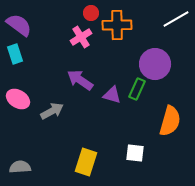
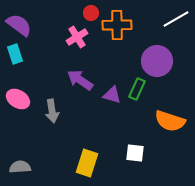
pink cross: moved 4 px left
purple circle: moved 2 px right, 3 px up
gray arrow: rotated 110 degrees clockwise
orange semicircle: rotated 92 degrees clockwise
yellow rectangle: moved 1 px right, 1 px down
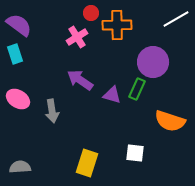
purple circle: moved 4 px left, 1 px down
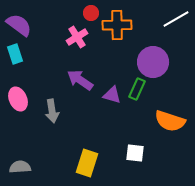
pink ellipse: rotated 35 degrees clockwise
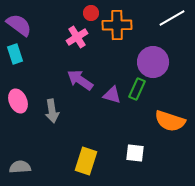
white line: moved 4 px left, 1 px up
pink ellipse: moved 2 px down
yellow rectangle: moved 1 px left, 2 px up
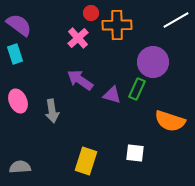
white line: moved 4 px right, 2 px down
pink cross: moved 1 px right, 1 px down; rotated 10 degrees counterclockwise
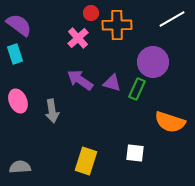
white line: moved 4 px left, 1 px up
purple triangle: moved 12 px up
orange semicircle: moved 1 px down
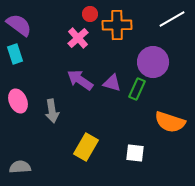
red circle: moved 1 px left, 1 px down
yellow rectangle: moved 14 px up; rotated 12 degrees clockwise
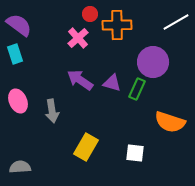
white line: moved 4 px right, 3 px down
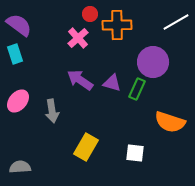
pink ellipse: rotated 65 degrees clockwise
